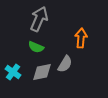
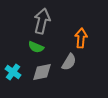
gray arrow: moved 3 px right, 2 px down; rotated 10 degrees counterclockwise
gray semicircle: moved 4 px right, 2 px up
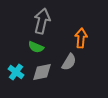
cyan cross: moved 3 px right
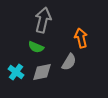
gray arrow: moved 1 px right, 1 px up
orange arrow: rotated 18 degrees counterclockwise
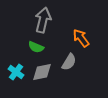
orange arrow: rotated 24 degrees counterclockwise
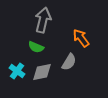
cyan cross: moved 1 px right, 1 px up
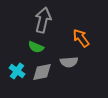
gray semicircle: rotated 54 degrees clockwise
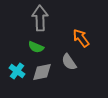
gray arrow: moved 3 px left, 2 px up; rotated 15 degrees counterclockwise
gray semicircle: rotated 60 degrees clockwise
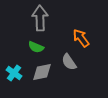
cyan cross: moved 3 px left, 2 px down
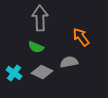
orange arrow: moved 1 px up
gray semicircle: rotated 114 degrees clockwise
gray diamond: rotated 35 degrees clockwise
